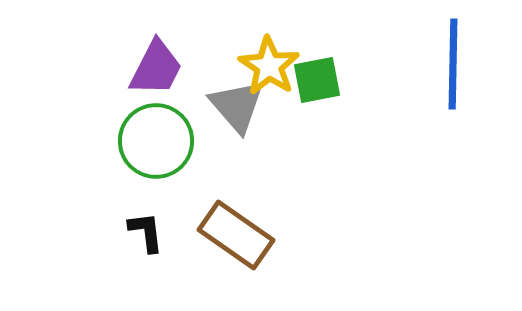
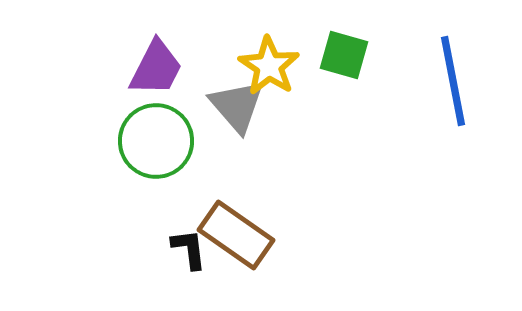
blue line: moved 17 px down; rotated 12 degrees counterclockwise
green square: moved 27 px right, 25 px up; rotated 27 degrees clockwise
black L-shape: moved 43 px right, 17 px down
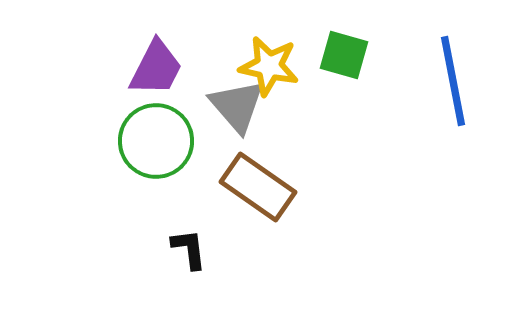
yellow star: rotated 22 degrees counterclockwise
brown rectangle: moved 22 px right, 48 px up
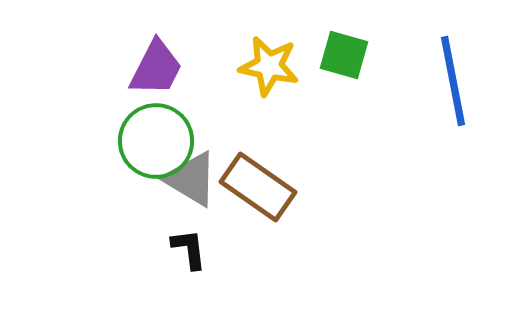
gray triangle: moved 46 px left, 73 px down; rotated 18 degrees counterclockwise
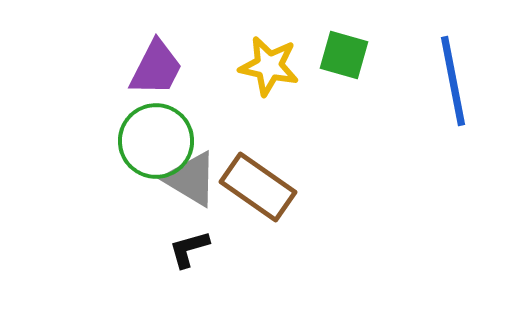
black L-shape: rotated 99 degrees counterclockwise
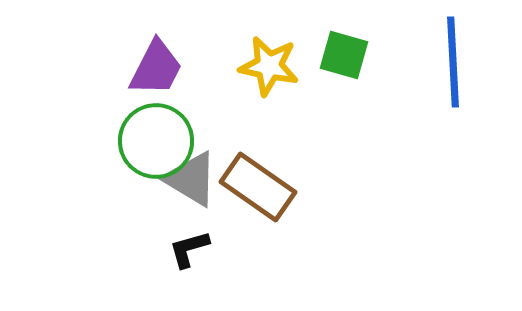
blue line: moved 19 px up; rotated 8 degrees clockwise
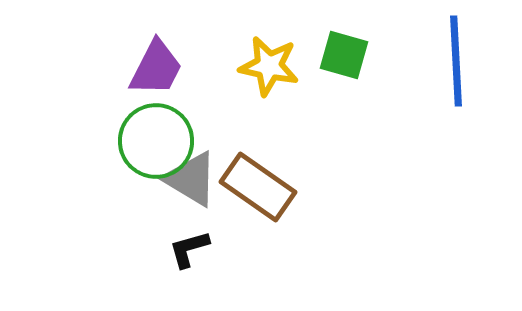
blue line: moved 3 px right, 1 px up
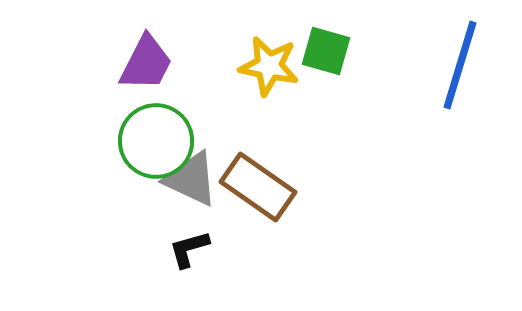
green square: moved 18 px left, 4 px up
blue line: moved 4 px right, 4 px down; rotated 20 degrees clockwise
purple trapezoid: moved 10 px left, 5 px up
gray triangle: rotated 6 degrees counterclockwise
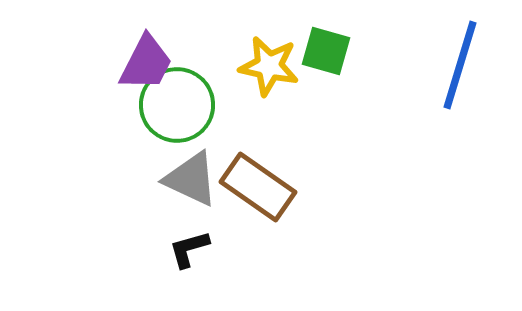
green circle: moved 21 px right, 36 px up
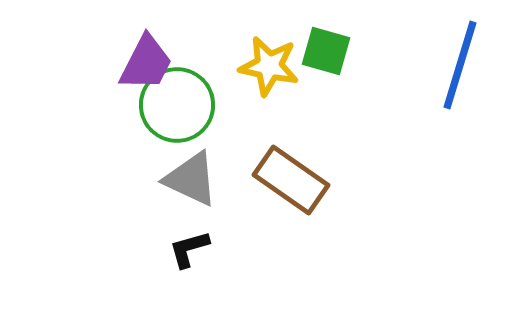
brown rectangle: moved 33 px right, 7 px up
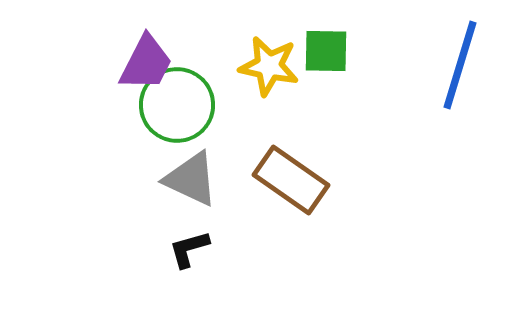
green square: rotated 15 degrees counterclockwise
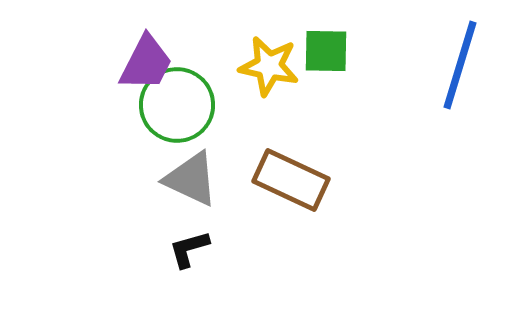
brown rectangle: rotated 10 degrees counterclockwise
